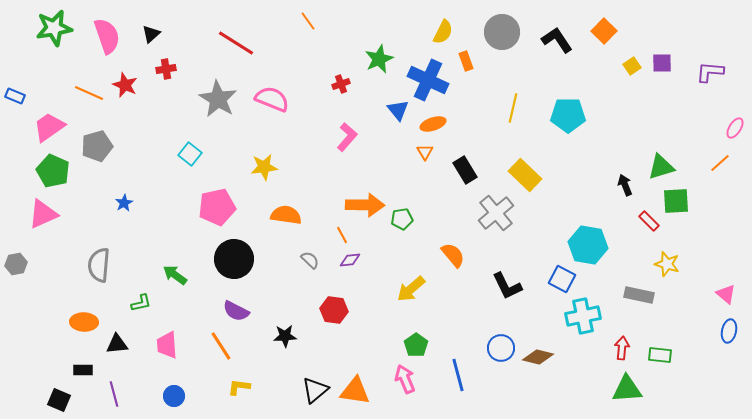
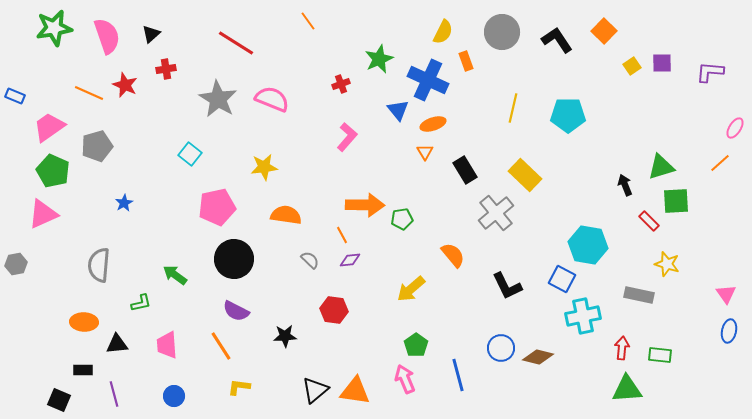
pink triangle at (726, 294): rotated 15 degrees clockwise
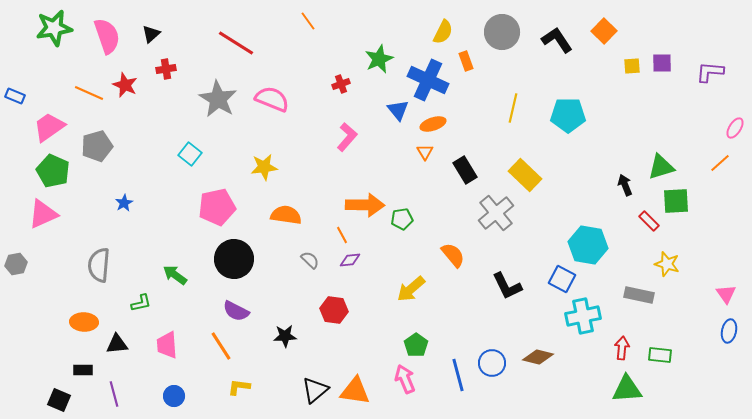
yellow square at (632, 66): rotated 30 degrees clockwise
blue circle at (501, 348): moved 9 px left, 15 px down
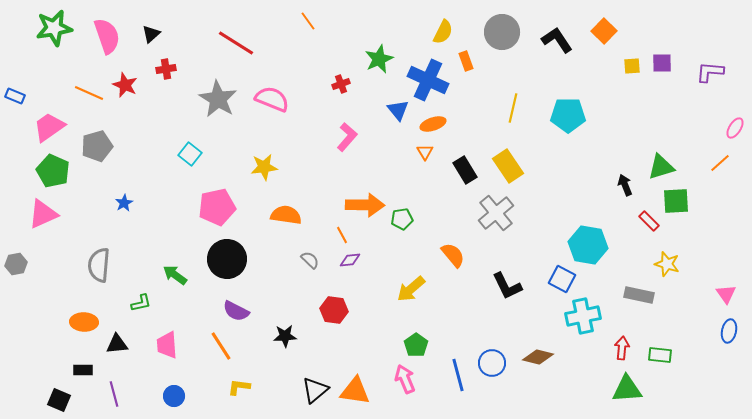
yellow rectangle at (525, 175): moved 17 px left, 9 px up; rotated 12 degrees clockwise
black circle at (234, 259): moved 7 px left
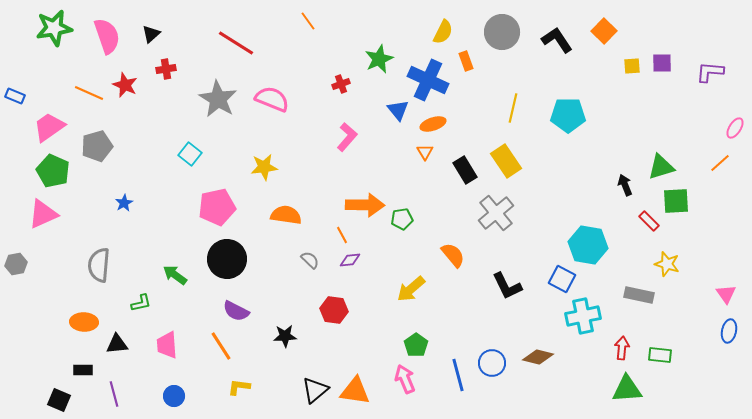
yellow rectangle at (508, 166): moved 2 px left, 5 px up
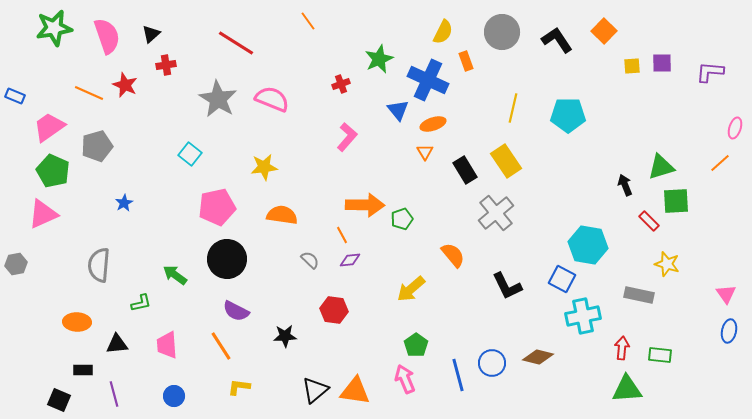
red cross at (166, 69): moved 4 px up
pink ellipse at (735, 128): rotated 15 degrees counterclockwise
orange semicircle at (286, 215): moved 4 px left
green pentagon at (402, 219): rotated 10 degrees counterclockwise
orange ellipse at (84, 322): moved 7 px left
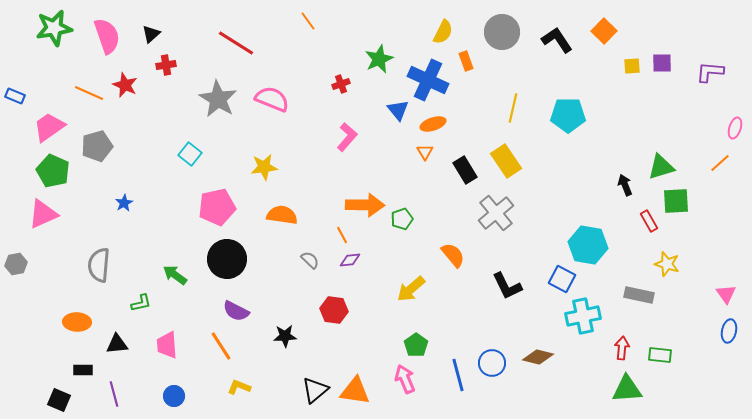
red rectangle at (649, 221): rotated 15 degrees clockwise
yellow L-shape at (239, 387): rotated 15 degrees clockwise
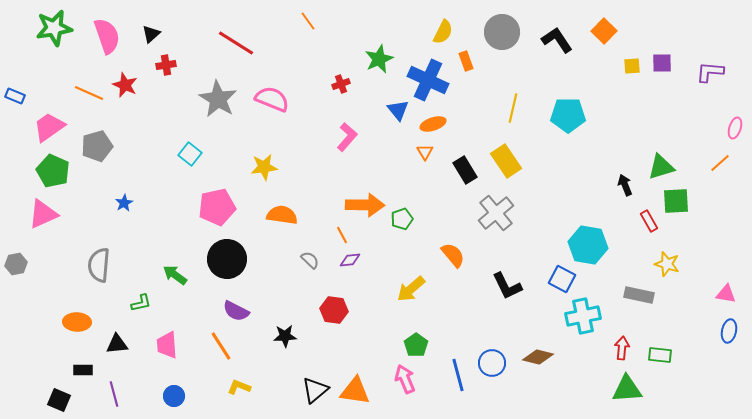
pink triangle at (726, 294): rotated 45 degrees counterclockwise
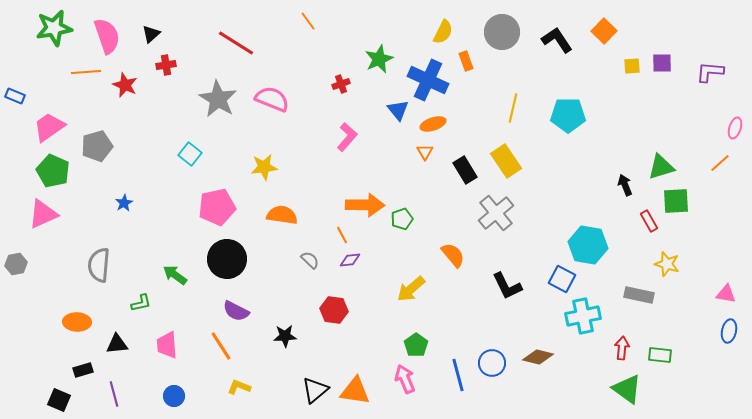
orange line at (89, 93): moved 3 px left, 21 px up; rotated 28 degrees counterclockwise
black rectangle at (83, 370): rotated 18 degrees counterclockwise
green triangle at (627, 389): rotated 40 degrees clockwise
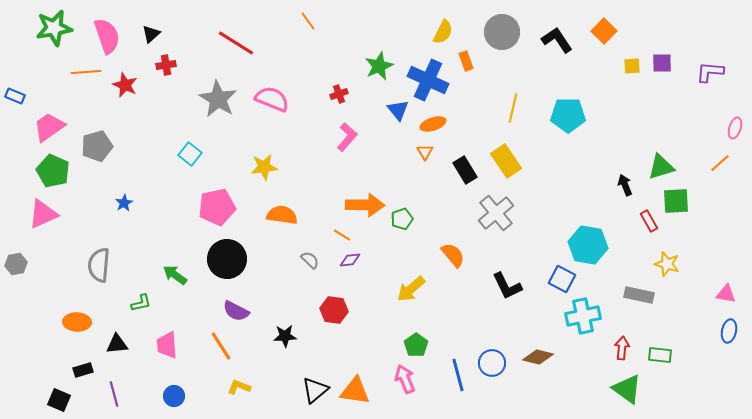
green star at (379, 59): moved 7 px down
red cross at (341, 84): moved 2 px left, 10 px down
orange line at (342, 235): rotated 30 degrees counterclockwise
